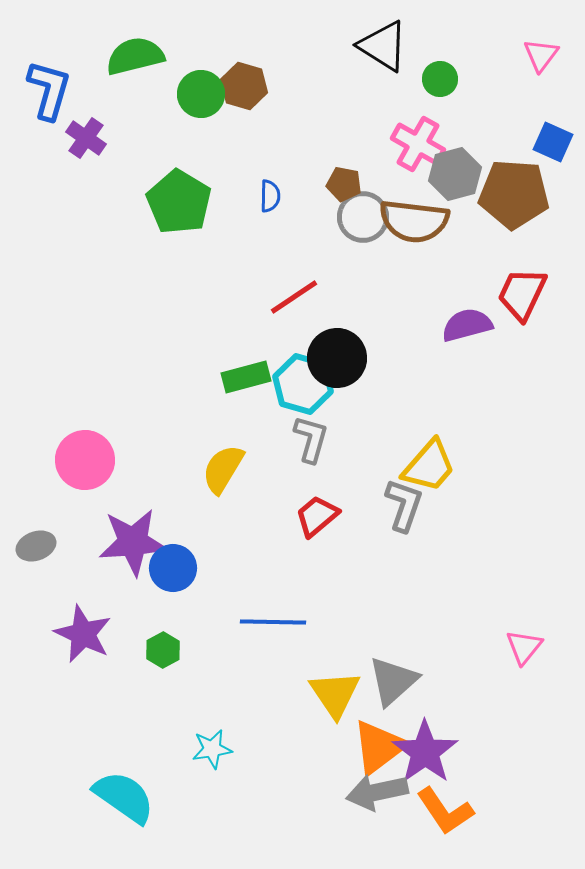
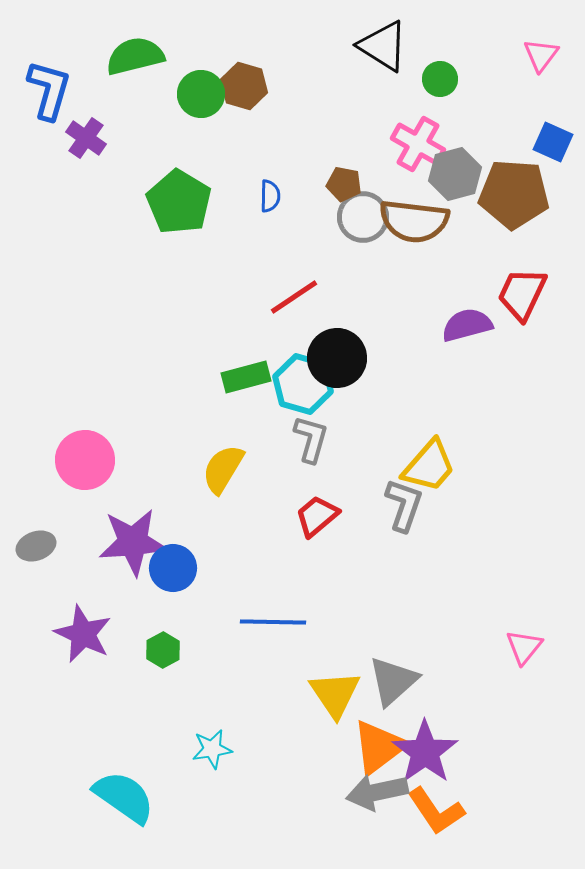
orange L-shape at (445, 811): moved 9 px left
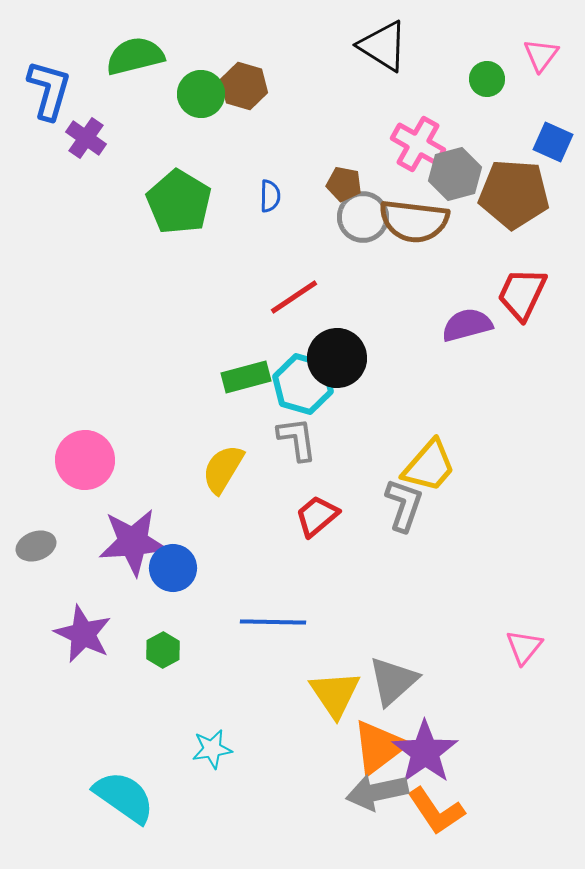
green circle at (440, 79): moved 47 px right
gray L-shape at (311, 439): moved 14 px left; rotated 24 degrees counterclockwise
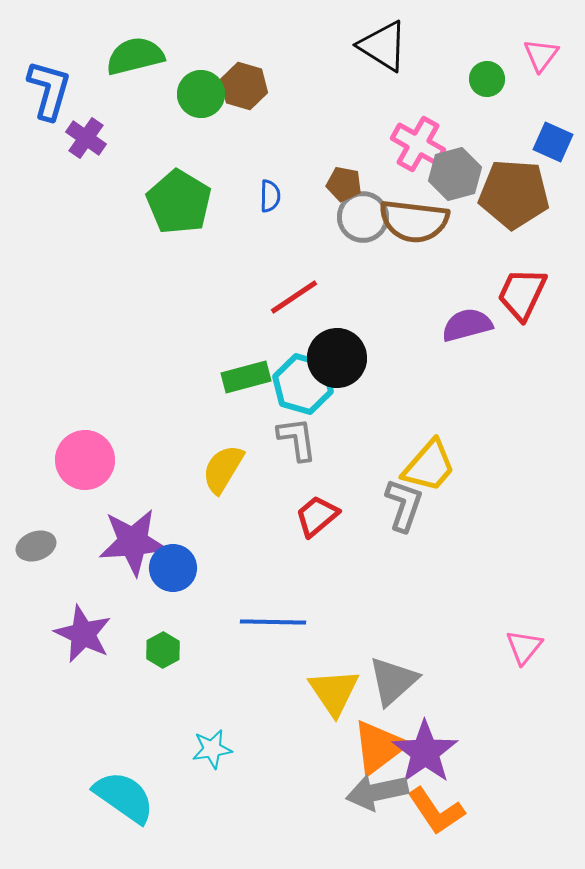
yellow triangle at (335, 694): moved 1 px left, 2 px up
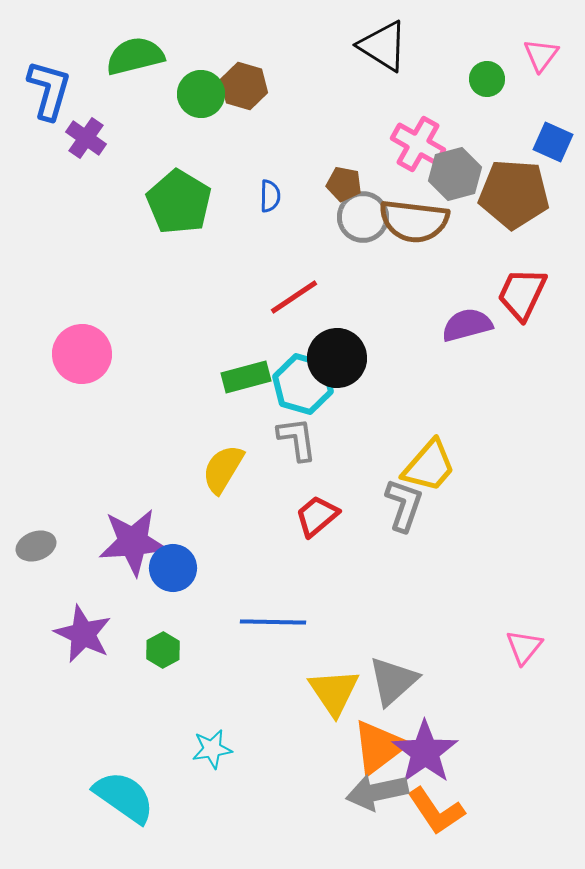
pink circle at (85, 460): moved 3 px left, 106 px up
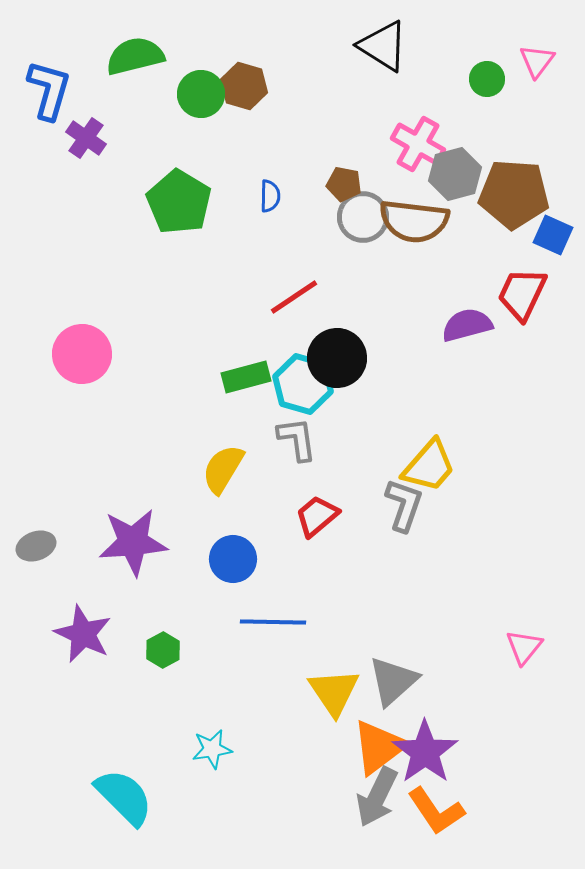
pink triangle at (541, 55): moved 4 px left, 6 px down
blue square at (553, 142): moved 93 px down
blue circle at (173, 568): moved 60 px right, 9 px up
gray arrow at (377, 792): moved 5 px down; rotated 52 degrees counterclockwise
cyan semicircle at (124, 797): rotated 10 degrees clockwise
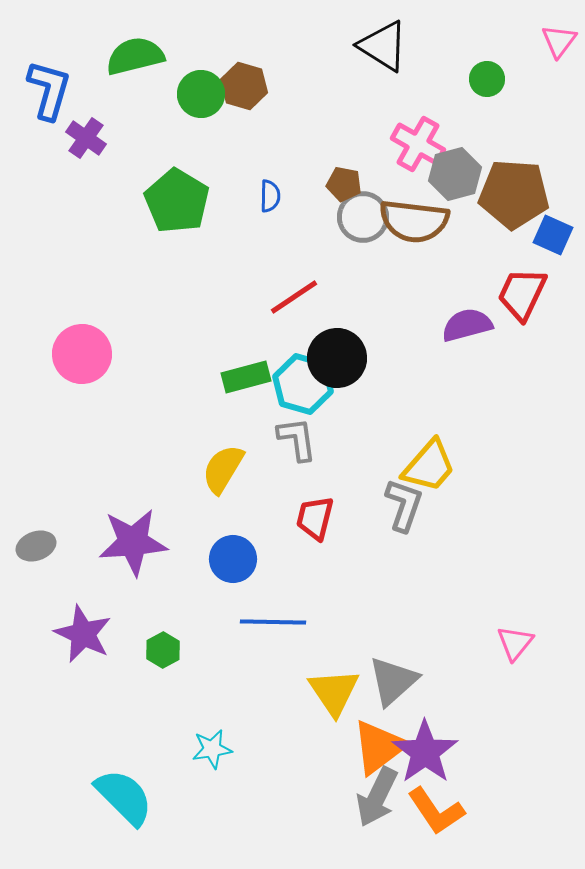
pink triangle at (537, 61): moved 22 px right, 20 px up
green pentagon at (179, 202): moved 2 px left, 1 px up
red trapezoid at (317, 516): moved 2 px left, 2 px down; rotated 36 degrees counterclockwise
pink triangle at (524, 647): moved 9 px left, 4 px up
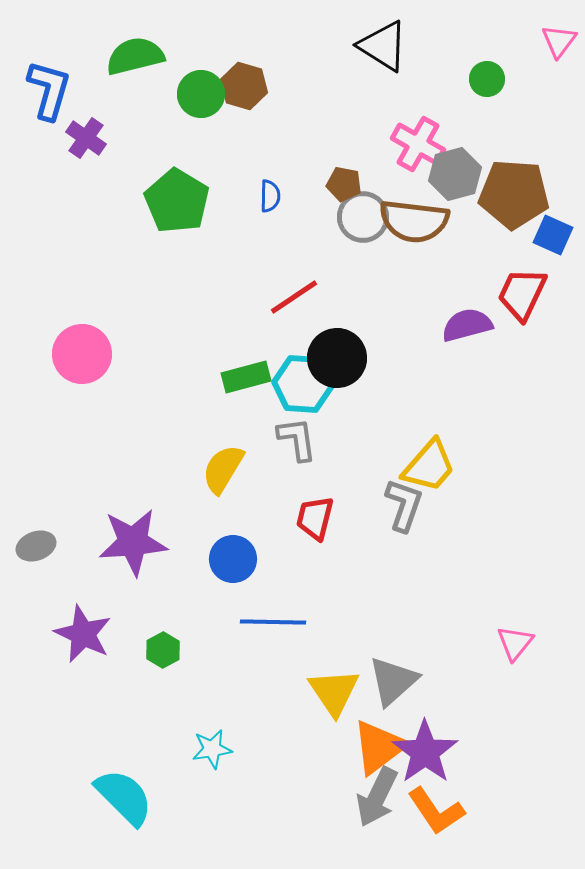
cyan hexagon at (303, 384): rotated 12 degrees counterclockwise
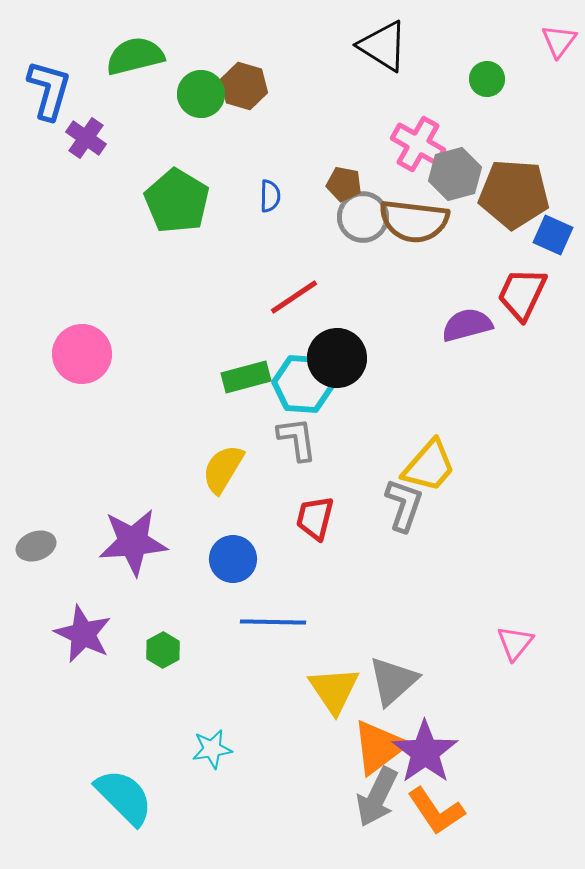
yellow triangle at (334, 692): moved 2 px up
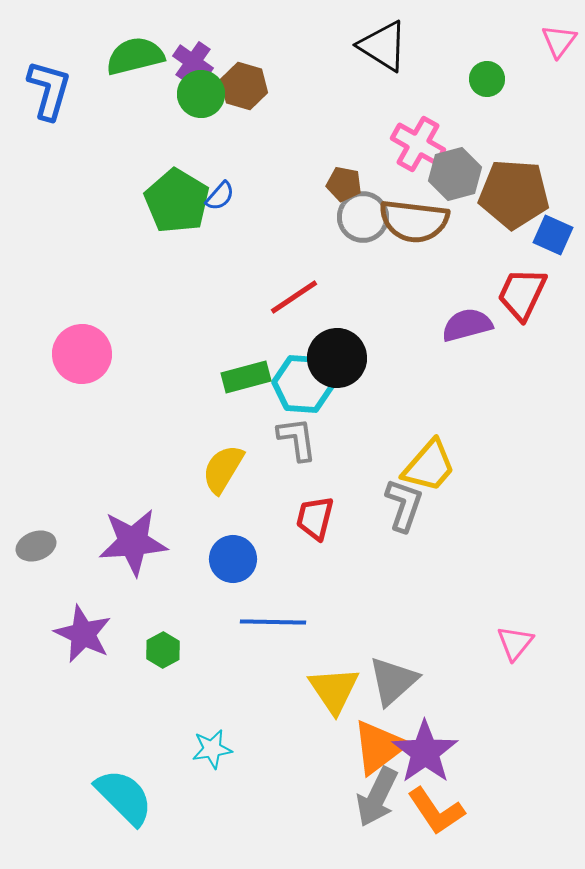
purple cross at (86, 138): moved 107 px right, 76 px up
blue semicircle at (270, 196): moved 50 px left; rotated 40 degrees clockwise
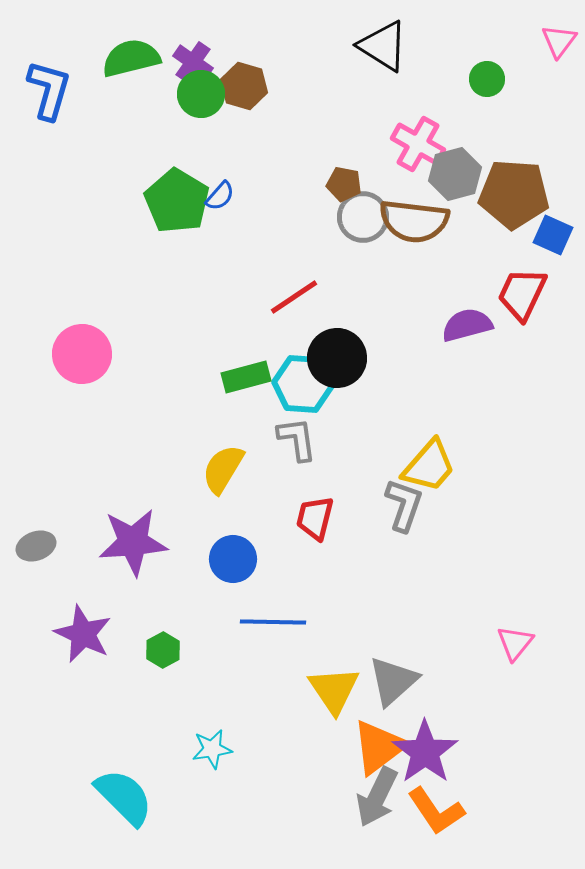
green semicircle at (135, 56): moved 4 px left, 2 px down
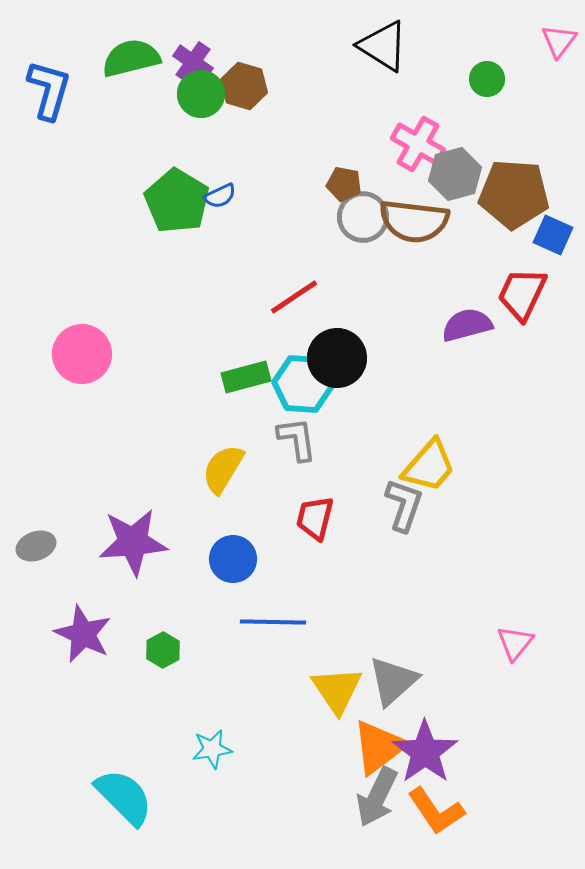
blue semicircle at (220, 196): rotated 24 degrees clockwise
yellow triangle at (334, 690): moved 3 px right
